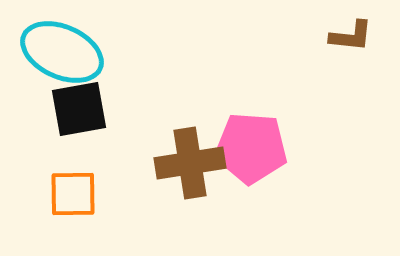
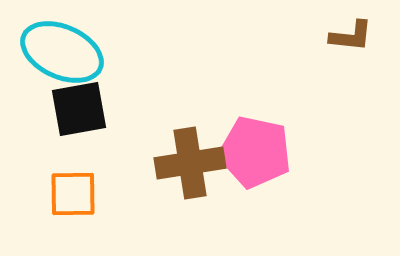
pink pentagon: moved 4 px right, 4 px down; rotated 8 degrees clockwise
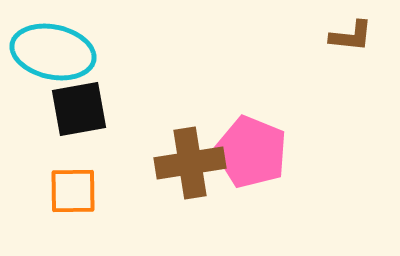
cyan ellipse: moved 9 px left; rotated 12 degrees counterclockwise
pink pentagon: moved 4 px left; rotated 10 degrees clockwise
orange square: moved 3 px up
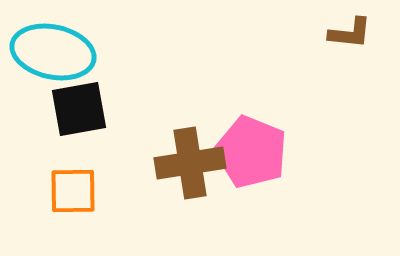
brown L-shape: moved 1 px left, 3 px up
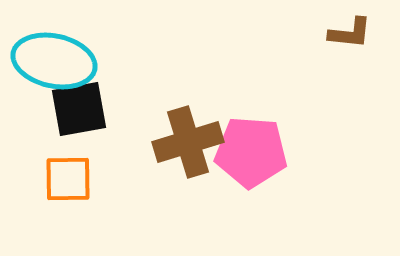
cyan ellipse: moved 1 px right, 9 px down
pink pentagon: rotated 18 degrees counterclockwise
brown cross: moved 2 px left, 21 px up; rotated 8 degrees counterclockwise
orange square: moved 5 px left, 12 px up
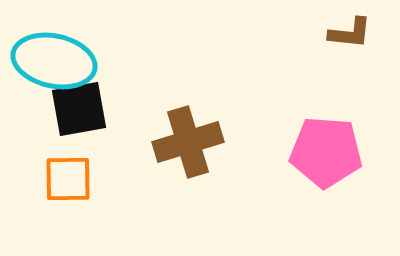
pink pentagon: moved 75 px right
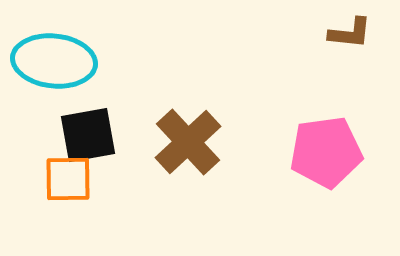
cyan ellipse: rotated 6 degrees counterclockwise
black square: moved 9 px right, 26 px down
brown cross: rotated 26 degrees counterclockwise
pink pentagon: rotated 12 degrees counterclockwise
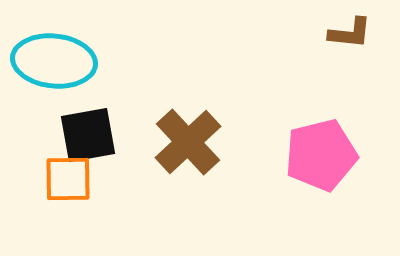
pink pentagon: moved 5 px left, 3 px down; rotated 6 degrees counterclockwise
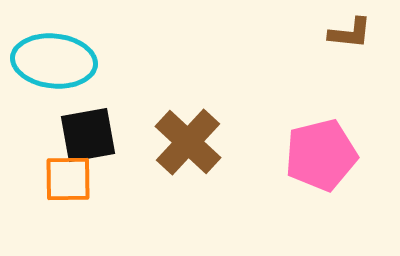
brown cross: rotated 4 degrees counterclockwise
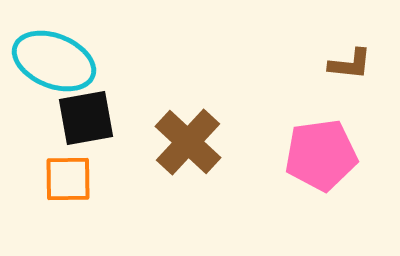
brown L-shape: moved 31 px down
cyan ellipse: rotated 16 degrees clockwise
black square: moved 2 px left, 17 px up
pink pentagon: rotated 6 degrees clockwise
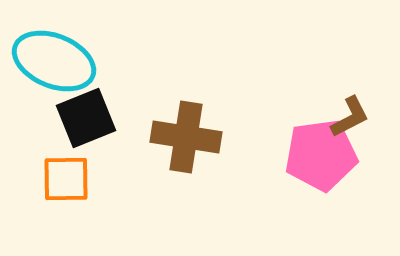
brown L-shape: moved 53 px down; rotated 33 degrees counterclockwise
black square: rotated 12 degrees counterclockwise
brown cross: moved 2 px left, 5 px up; rotated 34 degrees counterclockwise
orange square: moved 2 px left
